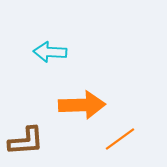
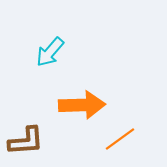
cyan arrow: rotated 52 degrees counterclockwise
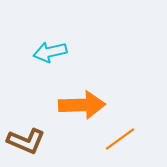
cyan arrow: rotated 36 degrees clockwise
brown L-shape: rotated 27 degrees clockwise
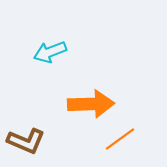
cyan arrow: rotated 8 degrees counterclockwise
orange arrow: moved 9 px right, 1 px up
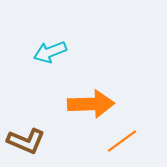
orange line: moved 2 px right, 2 px down
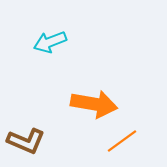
cyan arrow: moved 10 px up
orange arrow: moved 3 px right; rotated 12 degrees clockwise
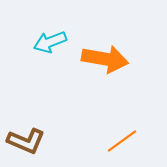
orange arrow: moved 11 px right, 45 px up
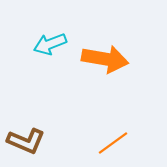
cyan arrow: moved 2 px down
orange line: moved 9 px left, 2 px down
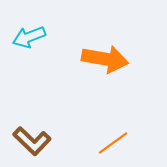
cyan arrow: moved 21 px left, 7 px up
brown L-shape: moved 6 px right; rotated 21 degrees clockwise
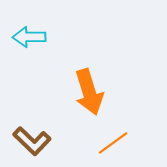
cyan arrow: rotated 20 degrees clockwise
orange arrow: moved 16 px left, 33 px down; rotated 63 degrees clockwise
